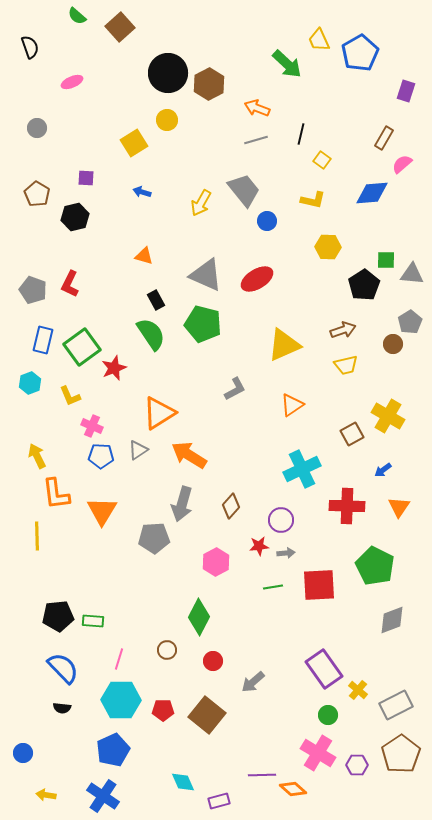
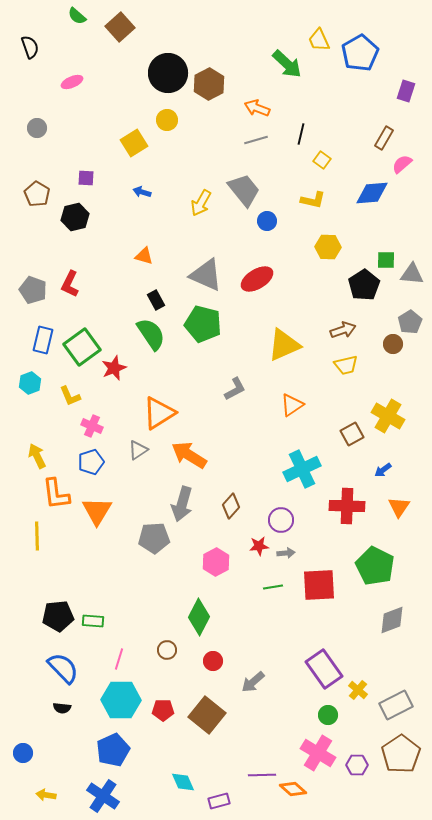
blue pentagon at (101, 456): moved 10 px left, 6 px down; rotated 20 degrees counterclockwise
orange triangle at (102, 511): moved 5 px left
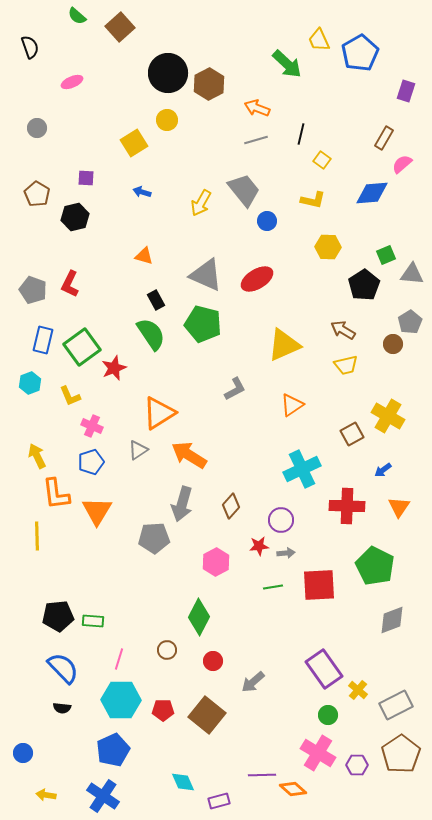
green square at (386, 260): moved 5 px up; rotated 24 degrees counterclockwise
brown arrow at (343, 330): rotated 130 degrees counterclockwise
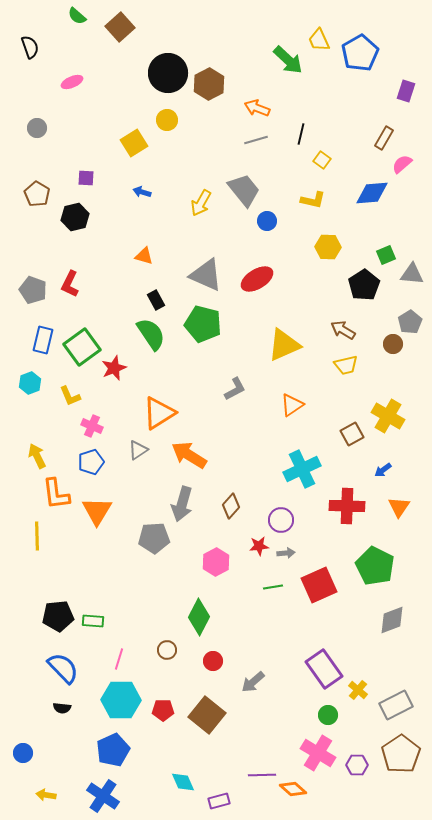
green arrow at (287, 64): moved 1 px right, 4 px up
red square at (319, 585): rotated 21 degrees counterclockwise
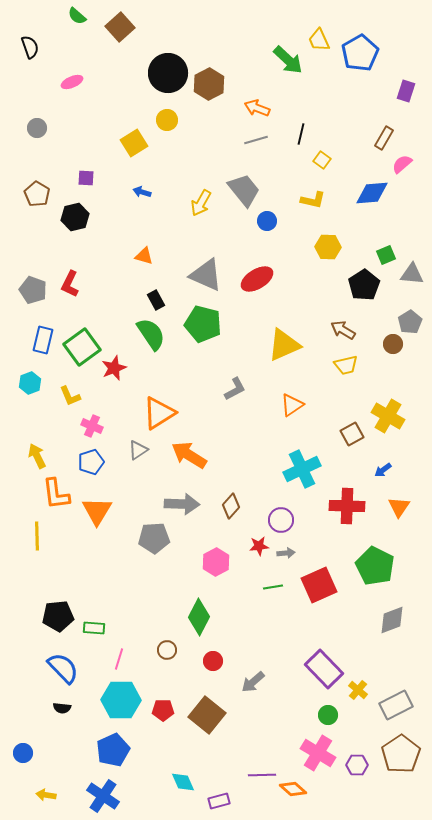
gray arrow at (182, 504): rotated 104 degrees counterclockwise
green rectangle at (93, 621): moved 1 px right, 7 px down
purple rectangle at (324, 669): rotated 9 degrees counterclockwise
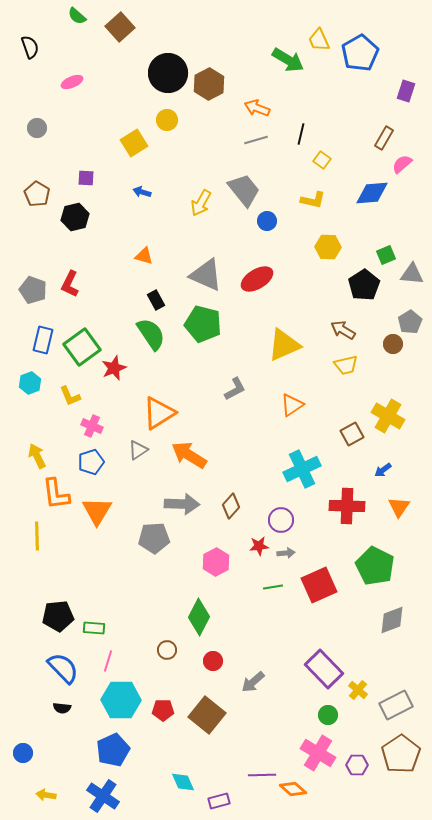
green arrow at (288, 60): rotated 12 degrees counterclockwise
pink line at (119, 659): moved 11 px left, 2 px down
